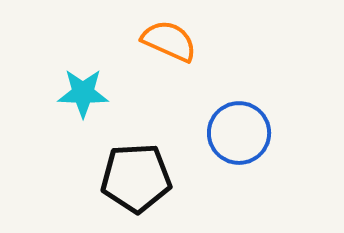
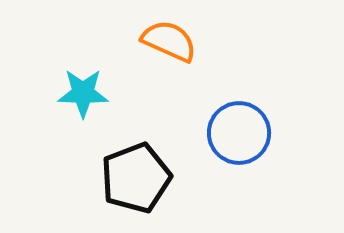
black pentagon: rotated 18 degrees counterclockwise
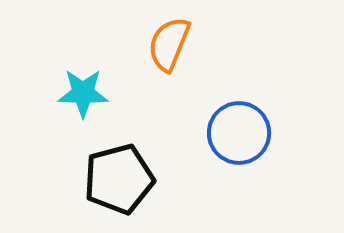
orange semicircle: moved 3 px down; rotated 92 degrees counterclockwise
black pentagon: moved 17 px left, 1 px down; rotated 6 degrees clockwise
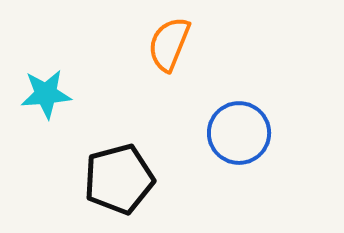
cyan star: moved 37 px left, 1 px down; rotated 6 degrees counterclockwise
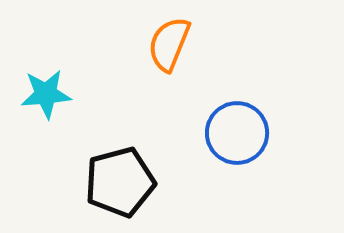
blue circle: moved 2 px left
black pentagon: moved 1 px right, 3 px down
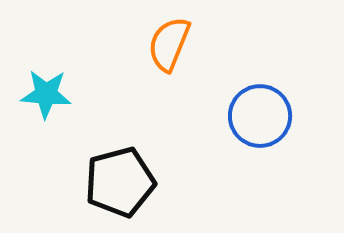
cyan star: rotated 9 degrees clockwise
blue circle: moved 23 px right, 17 px up
